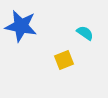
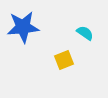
blue star: moved 2 px right, 1 px down; rotated 16 degrees counterclockwise
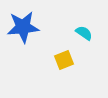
cyan semicircle: moved 1 px left
